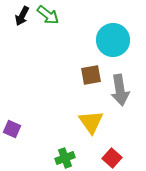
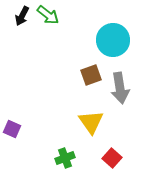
brown square: rotated 10 degrees counterclockwise
gray arrow: moved 2 px up
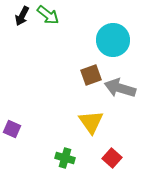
gray arrow: rotated 116 degrees clockwise
green cross: rotated 36 degrees clockwise
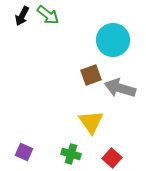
purple square: moved 12 px right, 23 px down
green cross: moved 6 px right, 4 px up
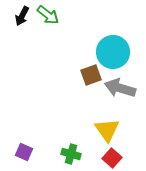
cyan circle: moved 12 px down
yellow triangle: moved 16 px right, 8 px down
